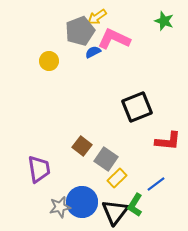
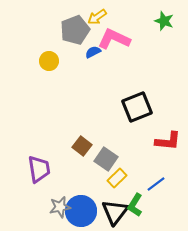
gray pentagon: moved 5 px left, 1 px up
blue circle: moved 1 px left, 9 px down
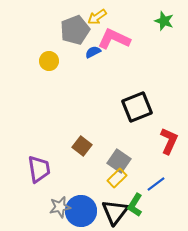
red L-shape: moved 1 px right; rotated 72 degrees counterclockwise
gray square: moved 13 px right, 2 px down
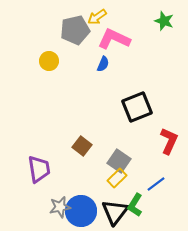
gray pentagon: rotated 8 degrees clockwise
blue semicircle: moved 10 px right, 12 px down; rotated 140 degrees clockwise
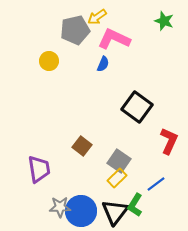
black square: rotated 32 degrees counterclockwise
gray star: rotated 10 degrees clockwise
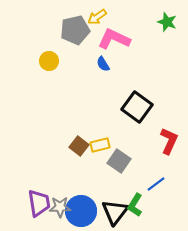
green star: moved 3 px right, 1 px down
blue semicircle: rotated 126 degrees clockwise
brown square: moved 3 px left
purple trapezoid: moved 34 px down
yellow rectangle: moved 17 px left, 33 px up; rotated 30 degrees clockwise
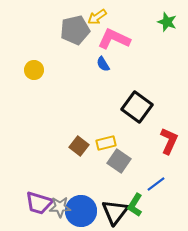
yellow circle: moved 15 px left, 9 px down
yellow rectangle: moved 6 px right, 2 px up
purple trapezoid: rotated 116 degrees clockwise
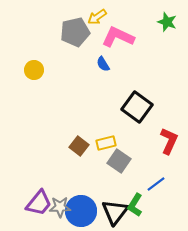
gray pentagon: moved 2 px down
pink L-shape: moved 4 px right, 2 px up
purple trapezoid: rotated 68 degrees counterclockwise
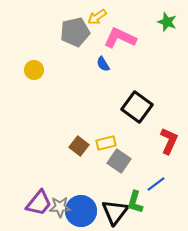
pink L-shape: moved 2 px right, 1 px down
green L-shape: moved 3 px up; rotated 15 degrees counterclockwise
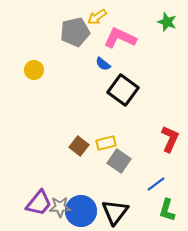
blue semicircle: rotated 21 degrees counterclockwise
black square: moved 14 px left, 17 px up
red L-shape: moved 1 px right, 2 px up
green L-shape: moved 32 px right, 8 px down
